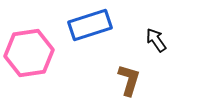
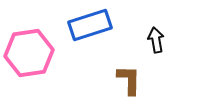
black arrow: rotated 25 degrees clockwise
brown L-shape: rotated 16 degrees counterclockwise
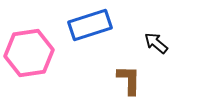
black arrow: moved 3 px down; rotated 40 degrees counterclockwise
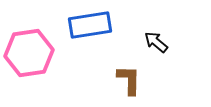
blue rectangle: rotated 9 degrees clockwise
black arrow: moved 1 px up
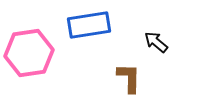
blue rectangle: moved 1 px left
brown L-shape: moved 2 px up
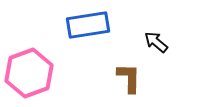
blue rectangle: moved 1 px left
pink hexagon: moved 20 px down; rotated 12 degrees counterclockwise
